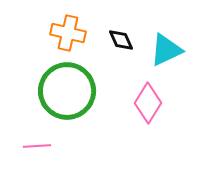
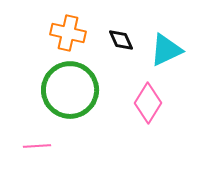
green circle: moved 3 px right, 1 px up
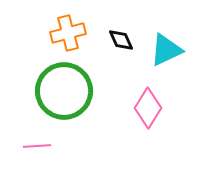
orange cross: rotated 28 degrees counterclockwise
green circle: moved 6 px left, 1 px down
pink diamond: moved 5 px down
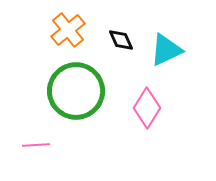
orange cross: moved 3 px up; rotated 24 degrees counterclockwise
green circle: moved 12 px right
pink diamond: moved 1 px left
pink line: moved 1 px left, 1 px up
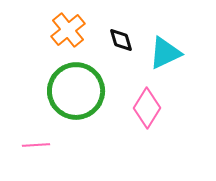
black diamond: rotated 8 degrees clockwise
cyan triangle: moved 1 px left, 3 px down
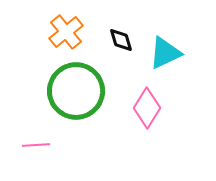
orange cross: moved 2 px left, 2 px down
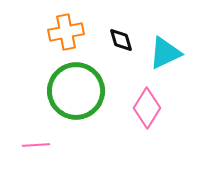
orange cross: rotated 28 degrees clockwise
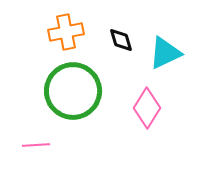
green circle: moved 3 px left
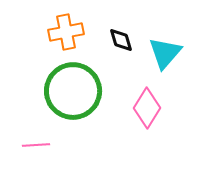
cyan triangle: rotated 24 degrees counterclockwise
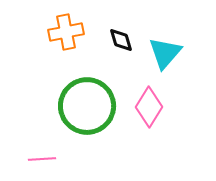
green circle: moved 14 px right, 15 px down
pink diamond: moved 2 px right, 1 px up
pink line: moved 6 px right, 14 px down
